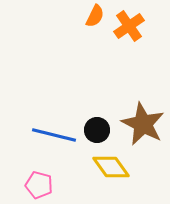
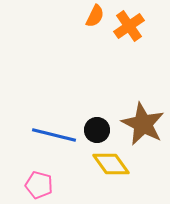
yellow diamond: moved 3 px up
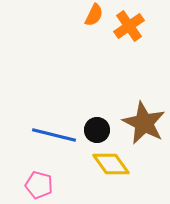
orange semicircle: moved 1 px left, 1 px up
brown star: moved 1 px right, 1 px up
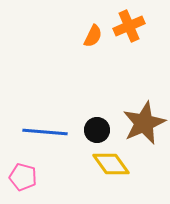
orange semicircle: moved 1 px left, 21 px down
orange cross: rotated 12 degrees clockwise
brown star: rotated 21 degrees clockwise
blue line: moved 9 px left, 3 px up; rotated 9 degrees counterclockwise
pink pentagon: moved 16 px left, 8 px up
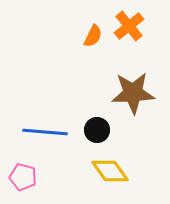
orange cross: rotated 16 degrees counterclockwise
brown star: moved 11 px left, 30 px up; rotated 21 degrees clockwise
yellow diamond: moved 1 px left, 7 px down
